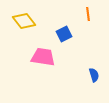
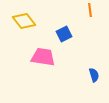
orange line: moved 2 px right, 4 px up
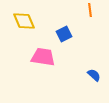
yellow diamond: rotated 15 degrees clockwise
blue semicircle: rotated 32 degrees counterclockwise
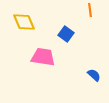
yellow diamond: moved 1 px down
blue square: moved 2 px right; rotated 28 degrees counterclockwise
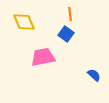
orange line: moved 20 px left, 4 px down
pink trapezoid: rotated 20 degrees counterclockwise
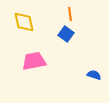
yellow diamond: rotated 10 degrees clockwise
pink trapezoid: moved 9 px left, 4 px down
blue semicircle: rotated 24 degrees counterclockwise
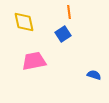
orange line: moved 1 px left, 2 px up
blue square: moved 3 px left; rotated 21 degrees clockwise
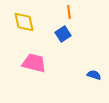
pink trapezoid: moved 2 px down; rotated 25 degrees clockwise
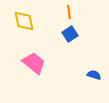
yellow diamond: moved 1 px up
blue square: moved 7 px right
pink trapezoid: rotated 25 degrees clockwise
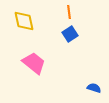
blue semicircle: moved 13 px down
